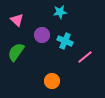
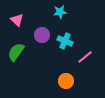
orange circle: moved 14 px right
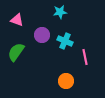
pink triangle: rotated 24 degrees counterclockwise
pink line: rotated 63 degrees counterclockwise
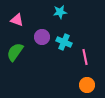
purple circle: moved 2 px down
cyan cross: moved 1 px left, 1 px down
green semicircle: moved 1 px left
orange circle: moved 21 px right, 4 px down
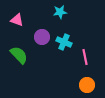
green semicircle: moved 4 px right, 3 px down; rotated 102 degrees clockwise
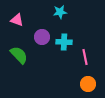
cyan cross: rotated 21 degrees counterclockwise
orange circle: moved 1 px right, 1 px up
